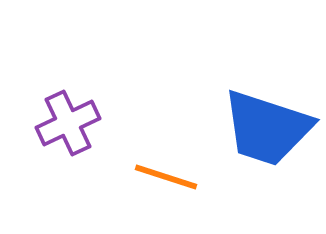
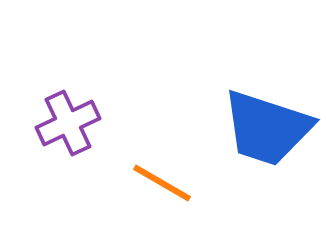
orange line: moved 4 px left, 6 px down; rotated 12 degrees clockwise
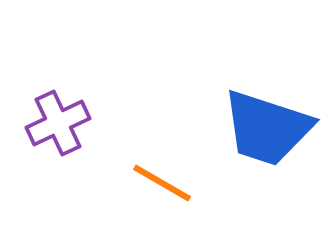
purple cross: moved 10 px left
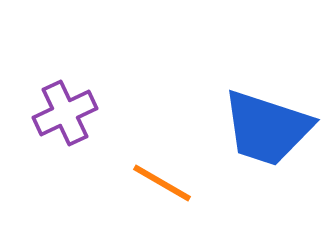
purple cross: moved 7 px right, 10 px up
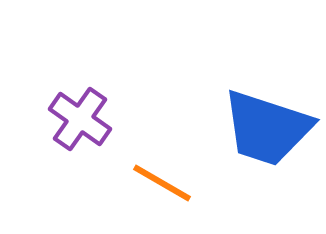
purple cross: moved 15 px right, 6 px down; rotated 30 degrees counterclockwise
